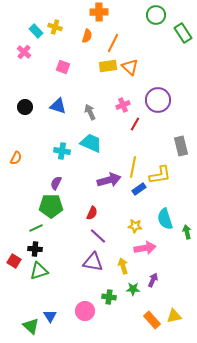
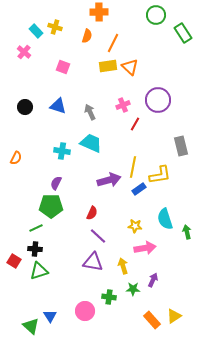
yellow triangle at (174, 316): rotated 21 degrees counterclockwise
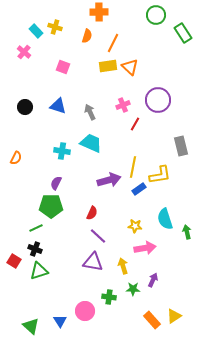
black cross at (35, 249): rotated 16 degrees clockwise
blue triangle at (50, 316): moved 10 px right, 5 px down
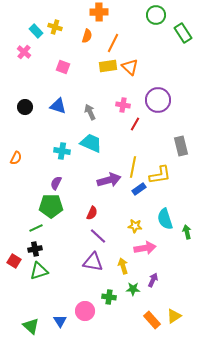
pink cross at (123, 105): rotated 32 degrees clockwise
black cross at (35, 249): rotated 32 degrees counterclockwise
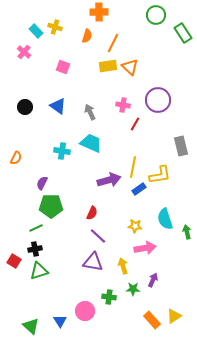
blue triangle at (58, 106): rotated 18 degrees clockwise
purple semicircle at (56, 183): moved 14 px left
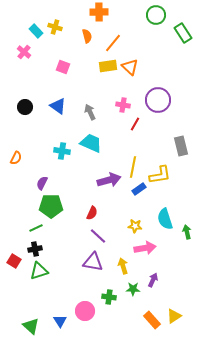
orange semicircle at (87, 36): rotated 32 degrees counterclockwise
orange line at (113, 43): rotated 12 degrees clockwise
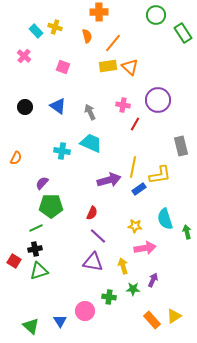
pink cross at (24, 52): moved 4 px down
purple semicircle at (42, 183): rotated 16 degrees clockwise
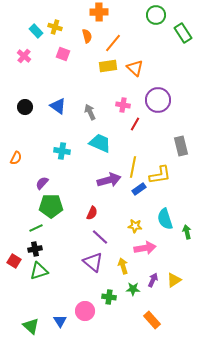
pink square at (63, 67): moved 13 px up
orange triangle at (130, 67): moved 5 px right, 1 px down
cyan trapezoid at (91, 143): moved 9 px right
purple line at (98, 236): moved 2 px right, 1 px down
purple triangle at (93, 262): rotated 30 degrees clockwise
yellow triangle at (174, 316): moved 36 px up
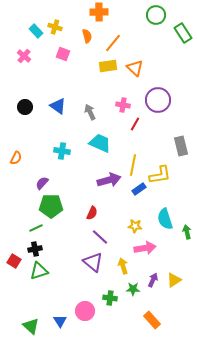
yellow line at (133, 167): moved 2 px up
green cross at (109, 297): moved 1 px right, 1 px down
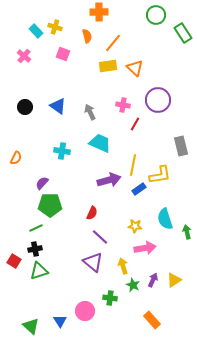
green pentagon at (51, 206): moved 1 px left, 1 px up
green star at (133, 289): moved 4 px up; rotated 24 degrees clockwise
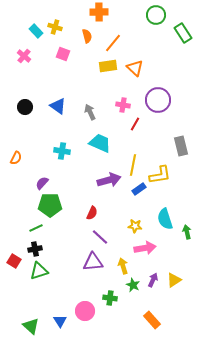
purple triangle at (93, 262): rotated 45 degrees counterclockwise
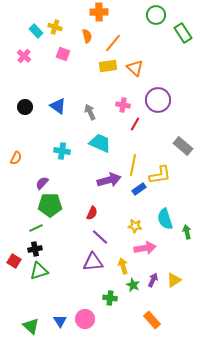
gray rectangle at (181, 146): moved 2 px right; rotated 36 degrees counterclockwise
pink circle at (85, 311): moved 8 px down
